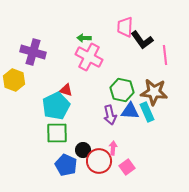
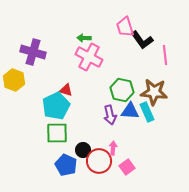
pink trapezoid: rotated 20 degrees counterclockwise
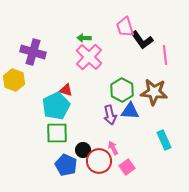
pink cross: rotated 16 degrees clockwise
green hexagon: rotated 15 degrees clockwise
cyan rectangle: moved 17 px right, 28 px down
pink arrow: rotated 32 degrees counterclockwise
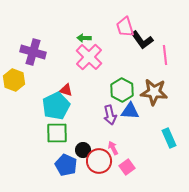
cyan rectangle: moved 5 px right, 2 px up
